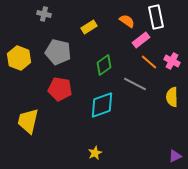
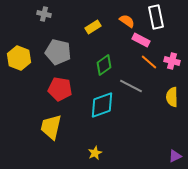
yellow rectangle: moved 4 px right
pink rectangle: rotated 66 degrees clockwise
pink cross: rotated 14 degrees counterclockwise
gray line: moved 4 px left, 2 px down
yellow trapezoid: moved 23 px right, 6 px down
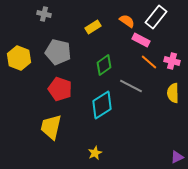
white rectangle: rotated 50 degrees clockwise
red pentagon: rotated 10 degrees clockwise
yellow semicircle: moved 1 px right, 4 px up
cyan diamond: rotated 12 degrees counterclockwise
purple triangle: moved 2 px right, 1 px down
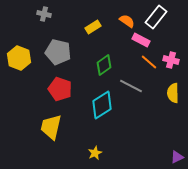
pink cross: moved 1 px left, 1 px up
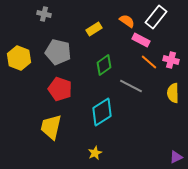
yellow rectangle: moved 1 px right, 2 px down
cyan diamond: moved 7 px down
purple triangle: moved 1 px left
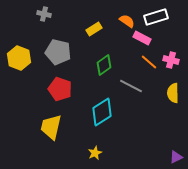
white rectangle: rotated 35 degrees clockwise
pink rectangle: moved 1 px right, 2 px up
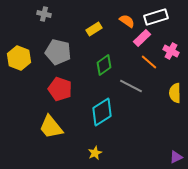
pink rectangle: rotated 72 degrees counterclockwise
pink cross: moved 9 px up; rotated 14 degrees clockwise
yellow semicircle: moved 2 px right
yellow trapezoid: rotated 52 degrees counterclockwise
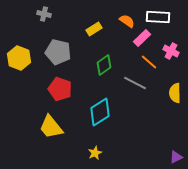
white rectangle: moved 2 px right; rotated 20 degrees clockwise
gray line: moved 4 px right, 3 px up
cyan diamond: moved 2 px left
